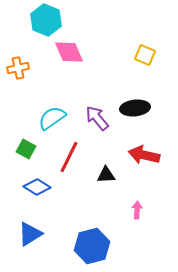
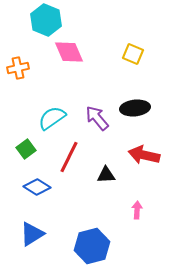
yellow square: moved 12 px left, 1 px up
green square: rotated 24 degrees clockwise
blue triangle: moved 2 px right
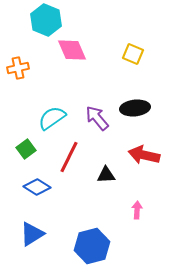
pink diamond: moved 3 px right, 2 px up
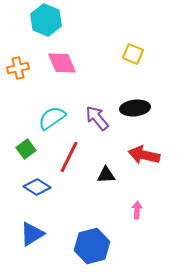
pink diamond: moved 10 px left, 13 px down
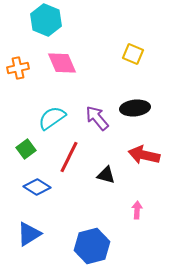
black triangle: rotated 18 degrees clockwise
blue triangle: moved 3 px left
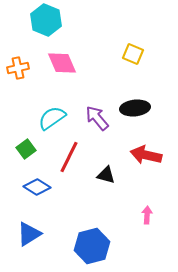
red arrow: moved 2 px right
pink arrow: moved 10 px right, 5 px down
